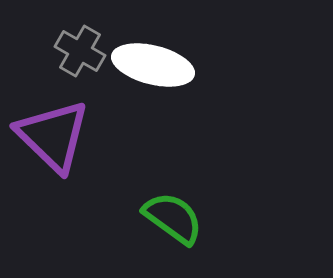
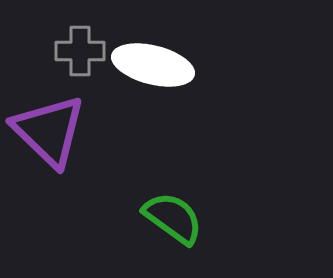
gray cross: rotated 30 degrees counterclockwise
purple triangle: moved 4 px left, 5 px up
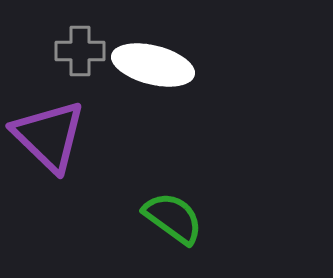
purple triangle: moved 5 px down
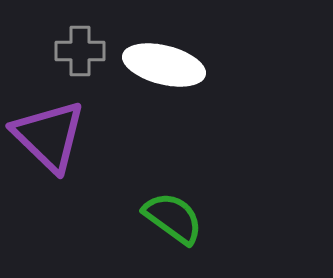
white ellipse: moved 11 px right
